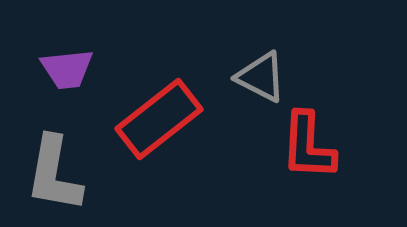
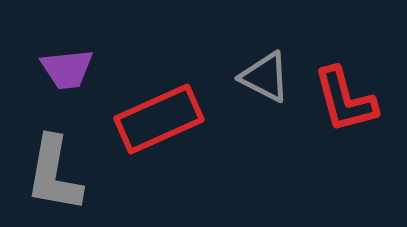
gray triangle: moved 4 px right
red rectangle: rotated 14 degrees clockwise
red L-shape: moved 37 px right, 46 px up; rotated 18 degrees counterclockwise
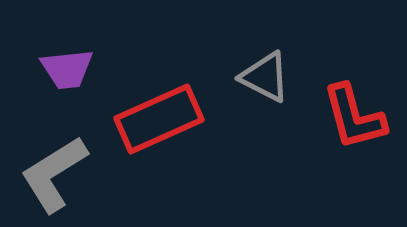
red L-shape: moved 9 px right, 17 px down
gray L-shape: rotated 48 degrees clockwise
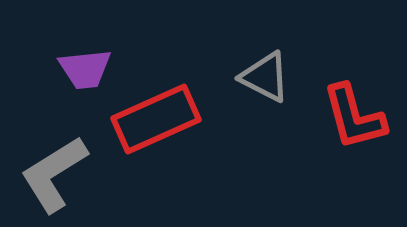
purple trapezoid: moved 18 px right
red rectangle: moved 3 px left
